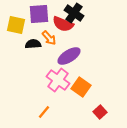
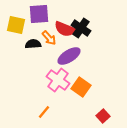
black cross: moved 7 px right, 15 px down
red semicircle: moved 2 px right, 5 px down
red square: moved 3 px right, 4 px down
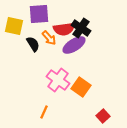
yellow square: moved 2 px left, 1 px down
red semicircle: moved 1 px left; rotated 30 degrees counterclockwise
black semicircle: rotated 63 degrees clockwise
purple ellipse: moved 5 px right, 11 px up
orange line: rotated 16 degrees counterclockwise
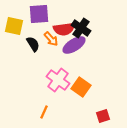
orange arrow: moved 2 px right, 1 px down
red square: rotated 24 degrees clockwise
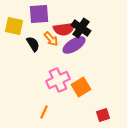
pink cross: rotated 30 degrees clockwise
orange square: rotated 24 degrees clockwise
red square: moved 1 px up
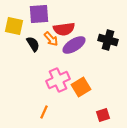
black cross: moved 27 px right, 12 px down; rotated 18 degrees counterclockwise
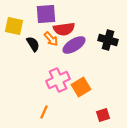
purple square: moved 7 px right
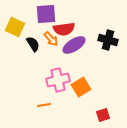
yellow square: moved 1 px right, 1 px down; rotated 12 degrees clockwise
pink cross: rotated 10 degrees clockwise
orange line: moved 7 px up; rotated 56 degrees clockwise
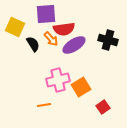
red square: moved 8 px up; rotated 16 degrees counterclockwise
